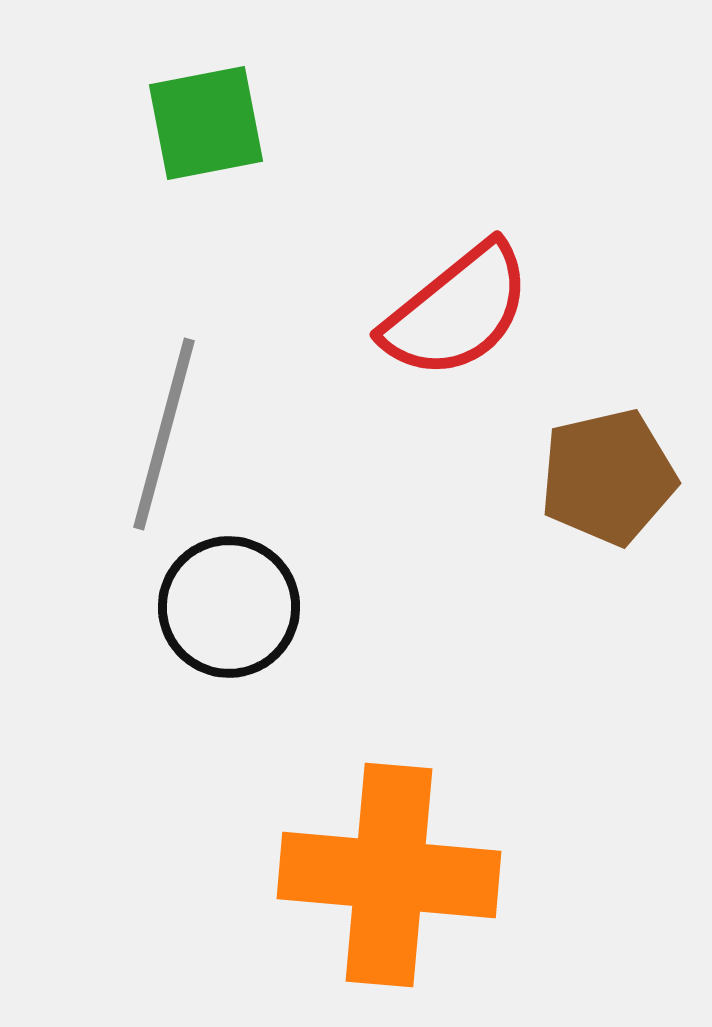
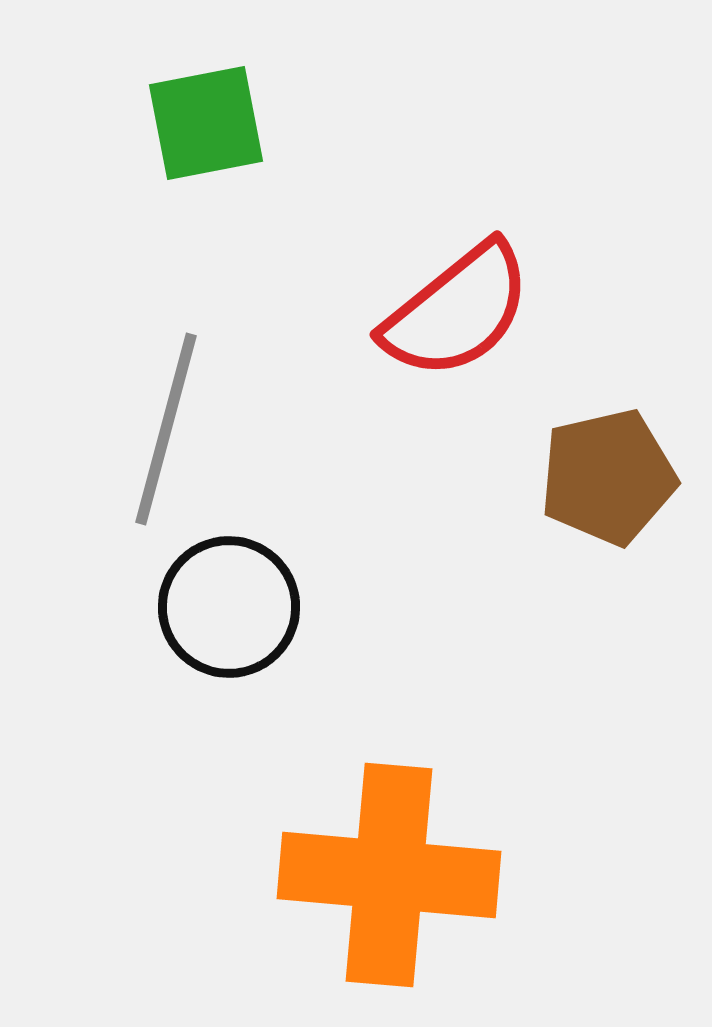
gray line: moved 2 px right, 5 px up
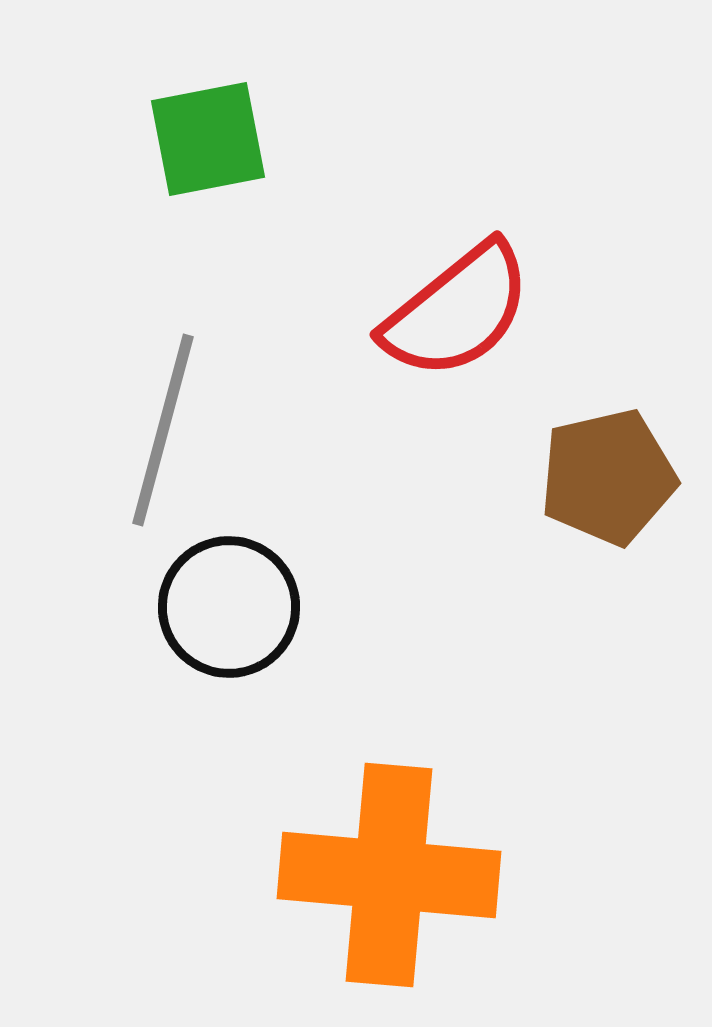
green square: moved 2 px right, 16 px down
gray line: moved 3 px left, 1 px down
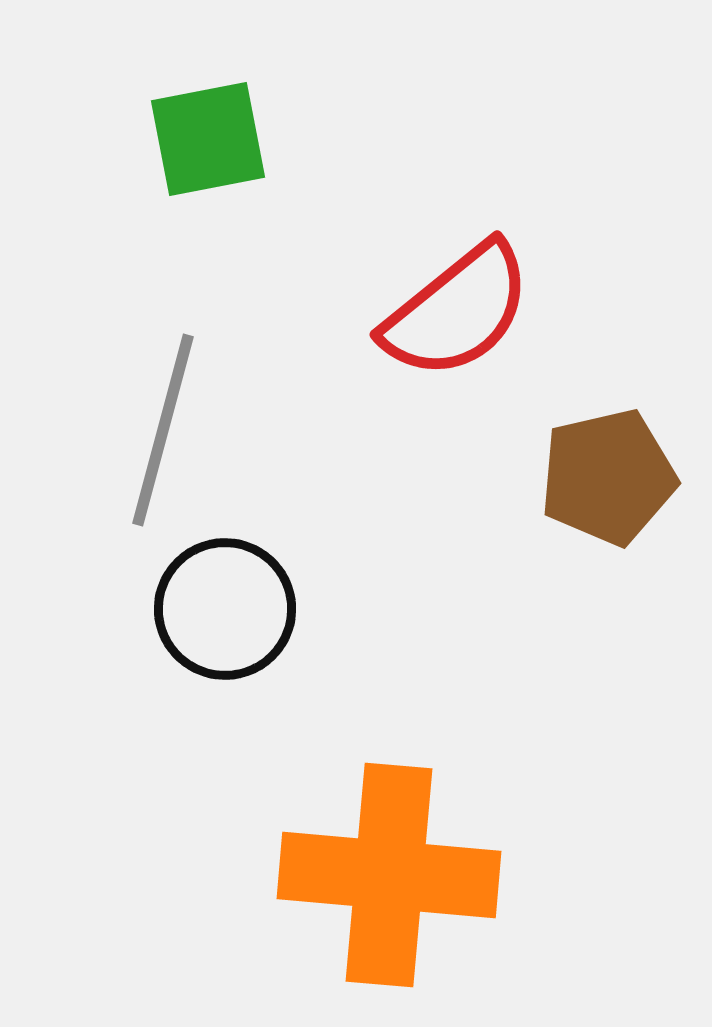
black circle: moved 4 px left, 2 px down
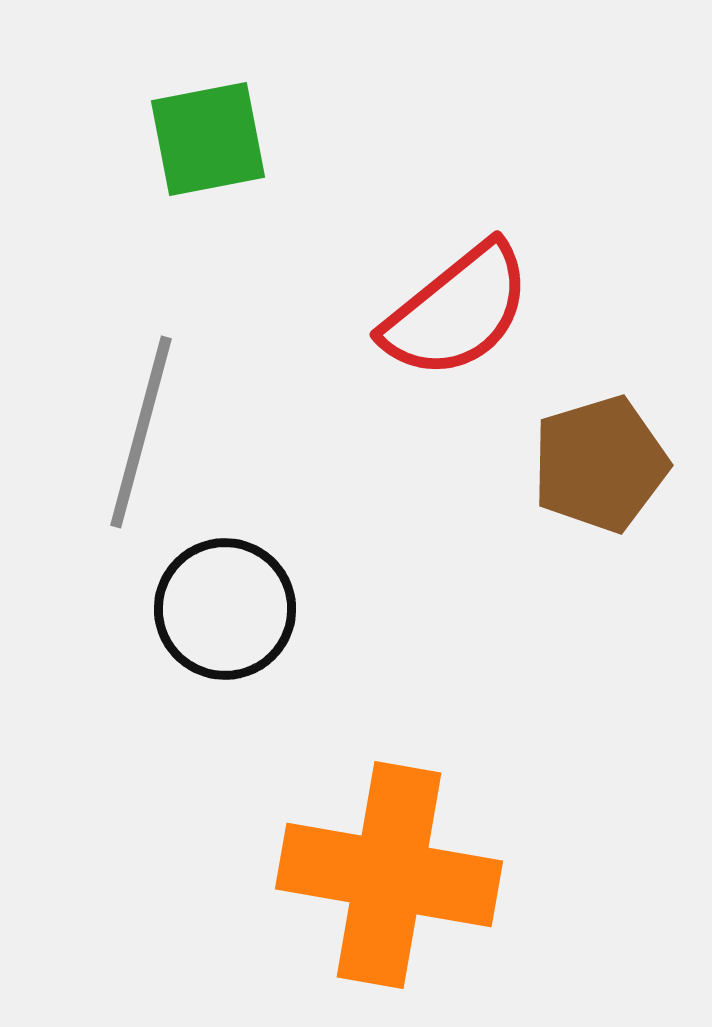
gray line: moved 22 px left, 2 px down
brown pentagon: moved 8 px left, 13 px up; rotated 4 degrees counterclockwise
orange cross: rotated 5 degrees clockwise
